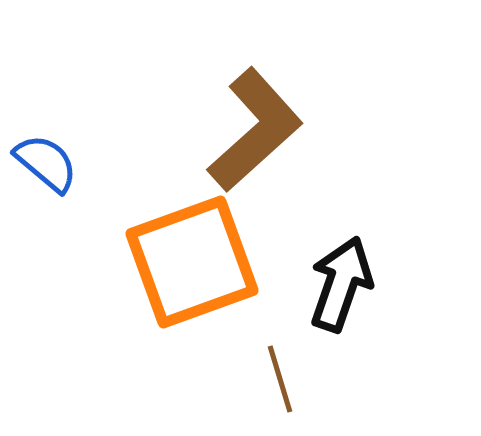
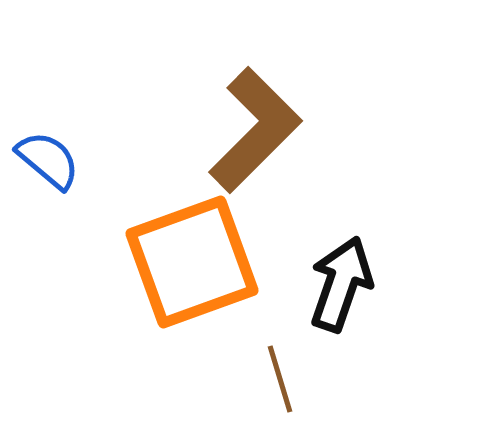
brown L-shape: rotated 3 degrees counterclockwise
blue semicircle: moved 2 px right, 3 px up
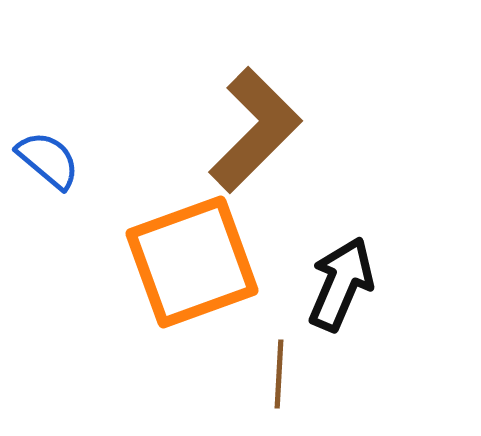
black arrow: rotated 4 degrees clockwise
brown line: moved 1 px left, 5 px up; rotated 20 degrees clockwise
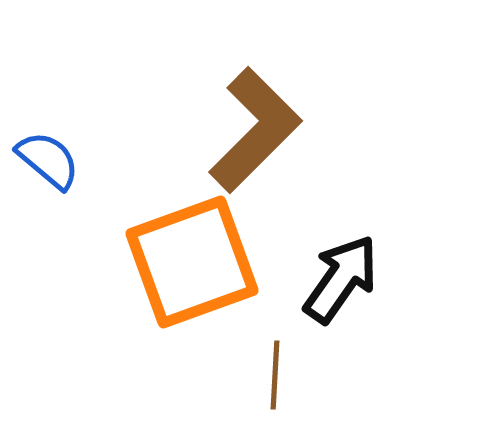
black arrow: moved 5 px up; rotated 12 degrees clockwise
brown line: moved 4 px left, 1 px down
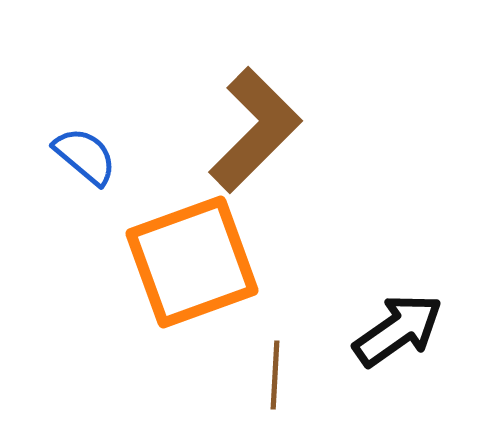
blue semicircle: moved 37 px right, 4 px up
black arrow: moved 57 px right, 51 px down; rotated 20 degrees clockwise
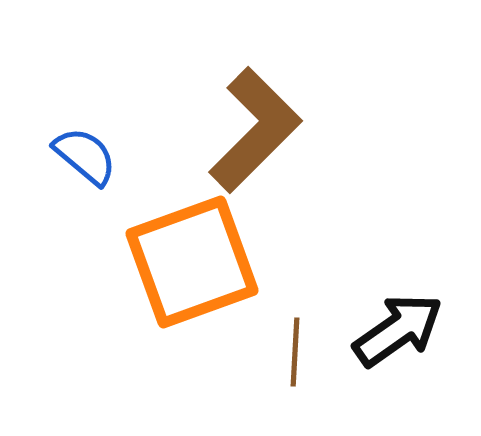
brown line: moved 20 px right, 23 px up
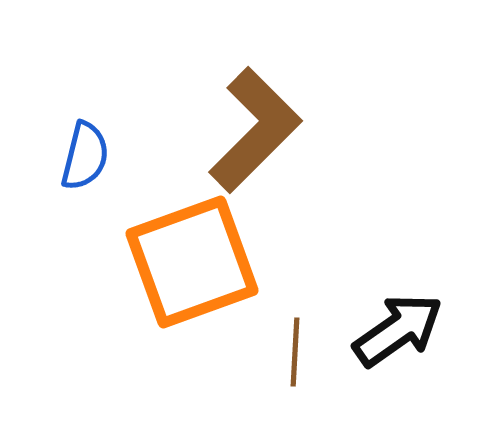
blue semicircle: rotated 64 degrees clockwise
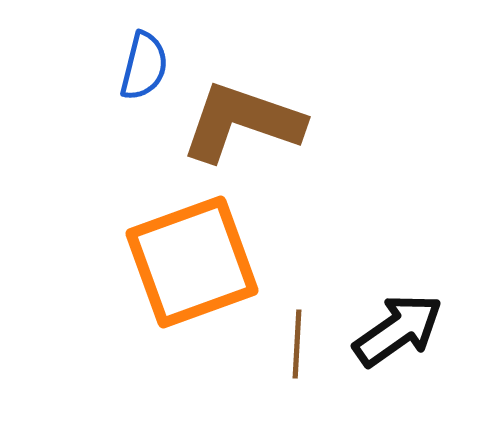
brown L-shape: moved 13 px left, 8 px up; rotated 116 degrees counterclockwise
blue semicircle: moved 59 px right, 90 px up
brown line: moved 2 px right, 8 px up
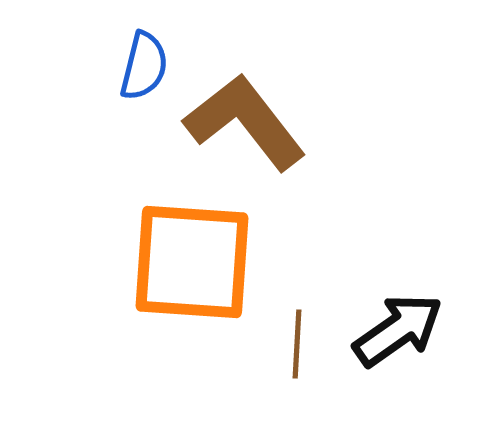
brown L-shape: moved 3 px right; rotated 33 degrees clockwise
orange square: rotated 24 degrees clockwise
